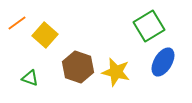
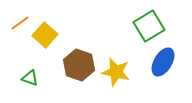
orange line: moved 3 px right
brown hexagon: moved 1 px right, 2 px up
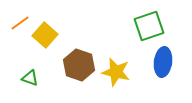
green square: rotated 12 degrees clockwise
blue ellipse: rotated 24 degrees counterclockwise
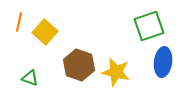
orange line: moved 1 px left, 1 px up; rotated 42 degrees counterclockwise
yellow square: moved 3 px up
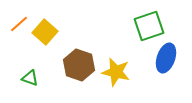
orange line: moved 2 px down; rotated 36 degrees clockwise
blue ellipse: moved 3 px right, 4 px up; rotated 12 degrees clockwise
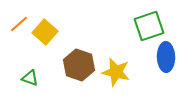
blue ellipse: moved 1 px up; rotated 20 degrees counterclockwise
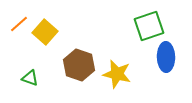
yellow star: moved 1 px right, 2 px down
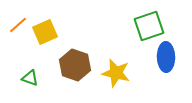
orange line: moved 1 px left, 1 px down
yellow square: rotated 25 degrees clockwise
brown hexagon: moved 4 px left
yellow star: moved 1 px left, 1 px up
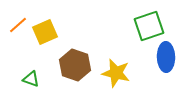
green triangle: moved 1 px right, 1 px down
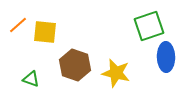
yellow square: rotated 30 degrees clockwise
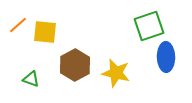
brown hexagon: rotated 12 degrees clockwise
